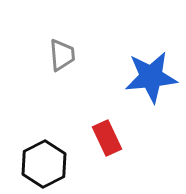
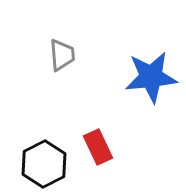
red rectangle: moved 9 px left, 9 px down
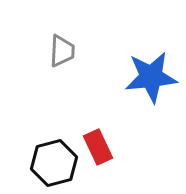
gray trapezoid: moved 4 px up; rotated 8 degrees clockwise
black hexagon: moved 10 px right, 1 px up; rotated 12 degrees clockwise
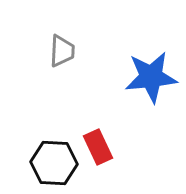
black hexagon: rotated 18 degrees clockwise
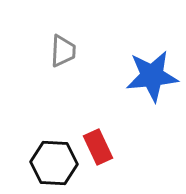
gray trapezoid: moved 1 px right
blue star: moved 1 px right, 1 px up
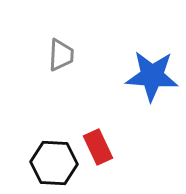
gray trapezoid: moved 2 px left, 4 px down
blue star: rotated 10 degrees clockwise
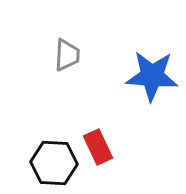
gray trapezoid: moved 6 px right
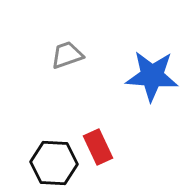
gray trapezoid: rotated 112 degrees counterclockwise
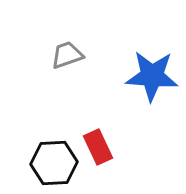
black hexagon: rotated 6 degrees counterclockwise
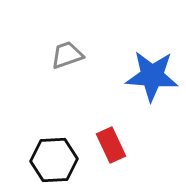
red rectangle: moved 13 px right, 2 px up
black hexagon: moved 3 px up
